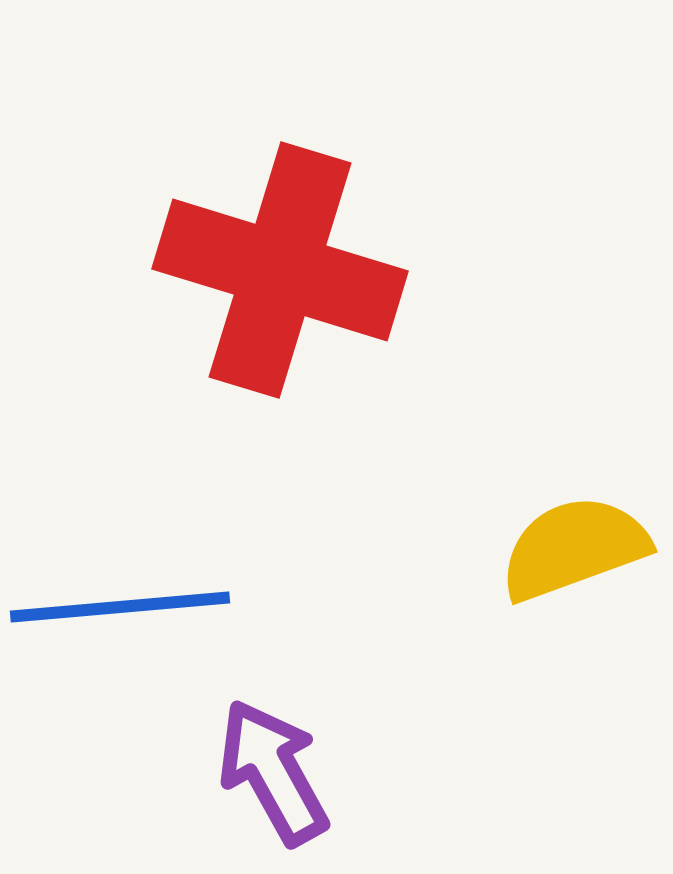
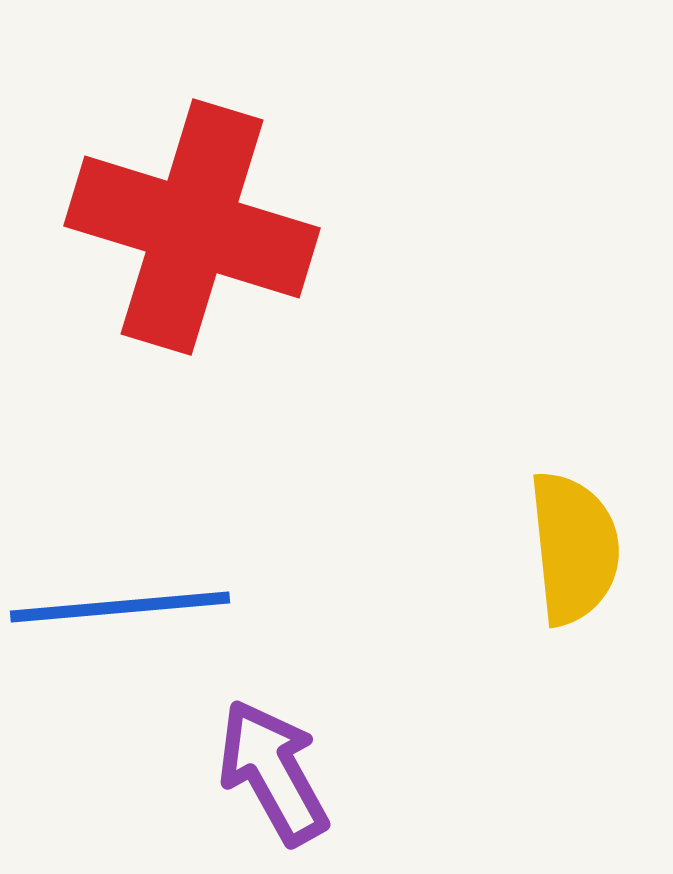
red cross: moved 88 px left, 43 px up
yellow semicircle: rotated 104 degrees clockwise
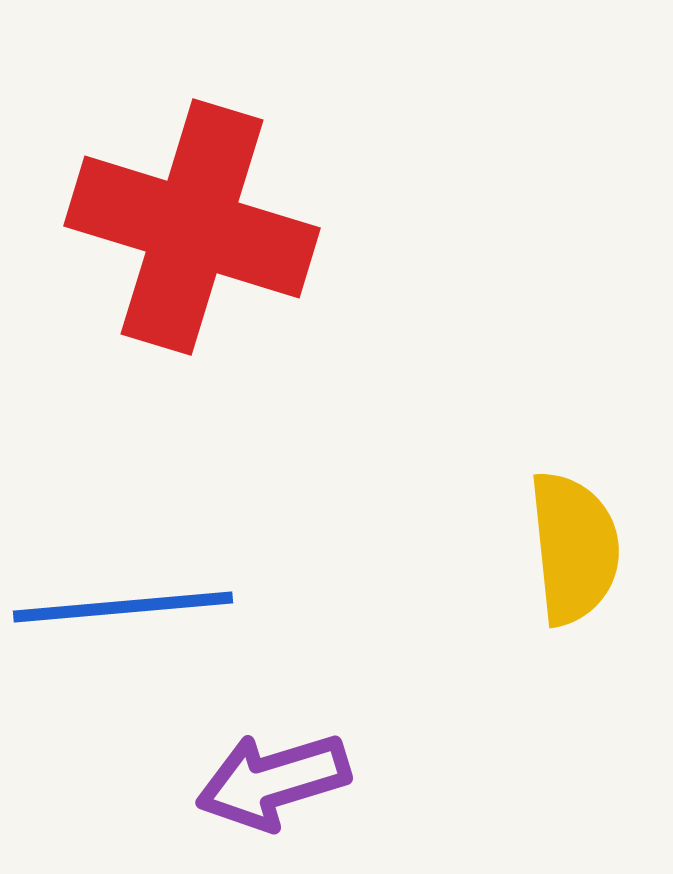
blue line: moved 3 px right
purple arrow: moved 9 px down; rotated 78 degrees counterclockwise
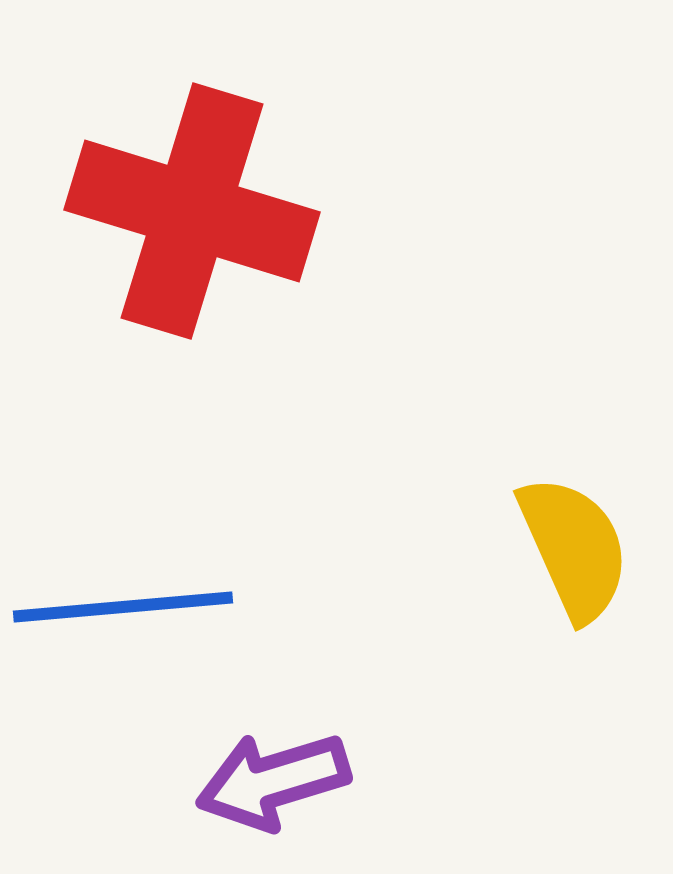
red cross: moved 16 px up
yellow semicircle: rotated 18 degrees counterclockwise
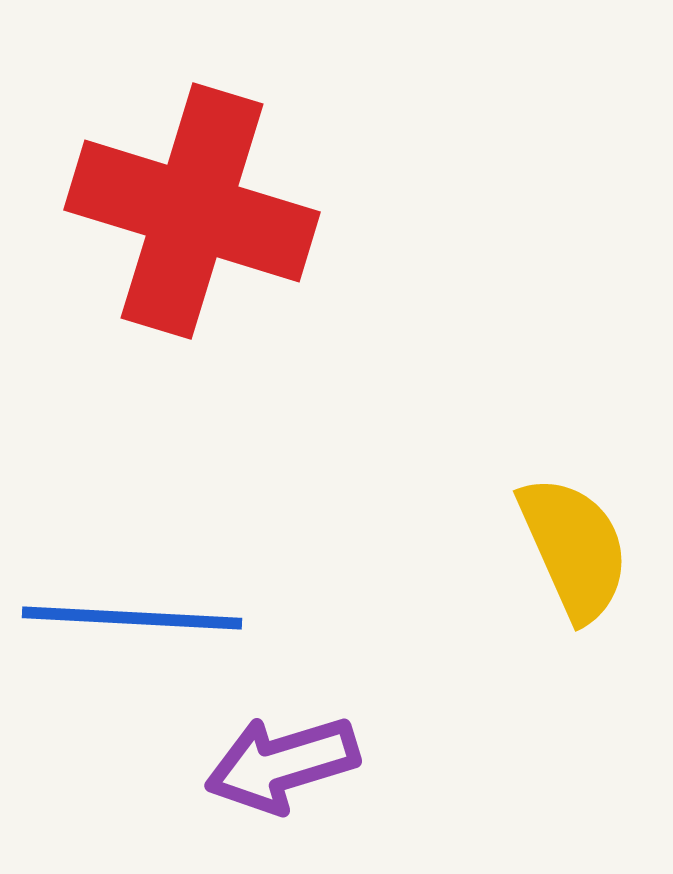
blue line: moved 9 px right, 11 px down; rotated 8 degrees clockwise
purple arrow: moved 9 px right, 17 px up
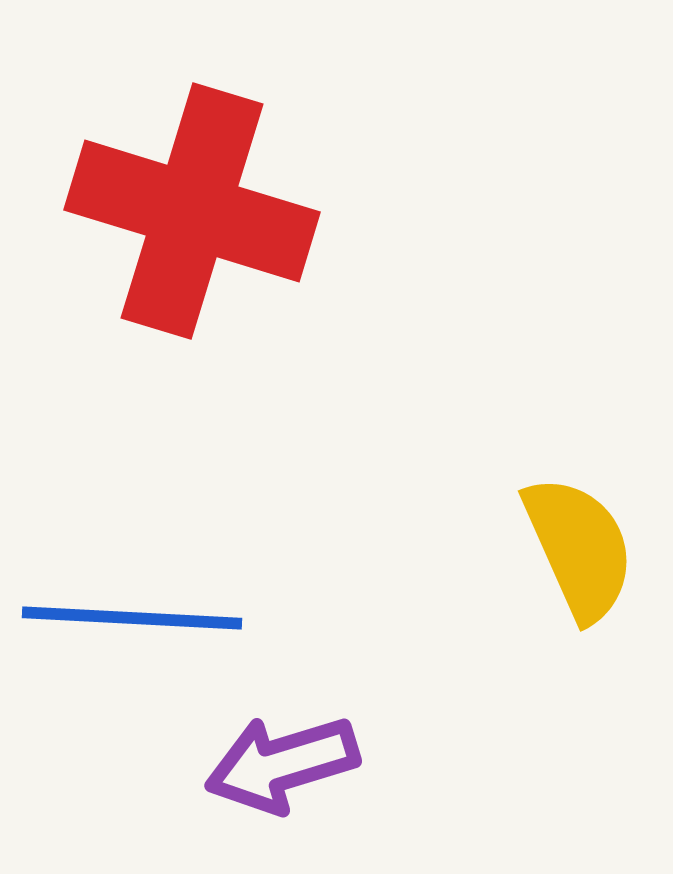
yellow semicircle: moved 5 px right
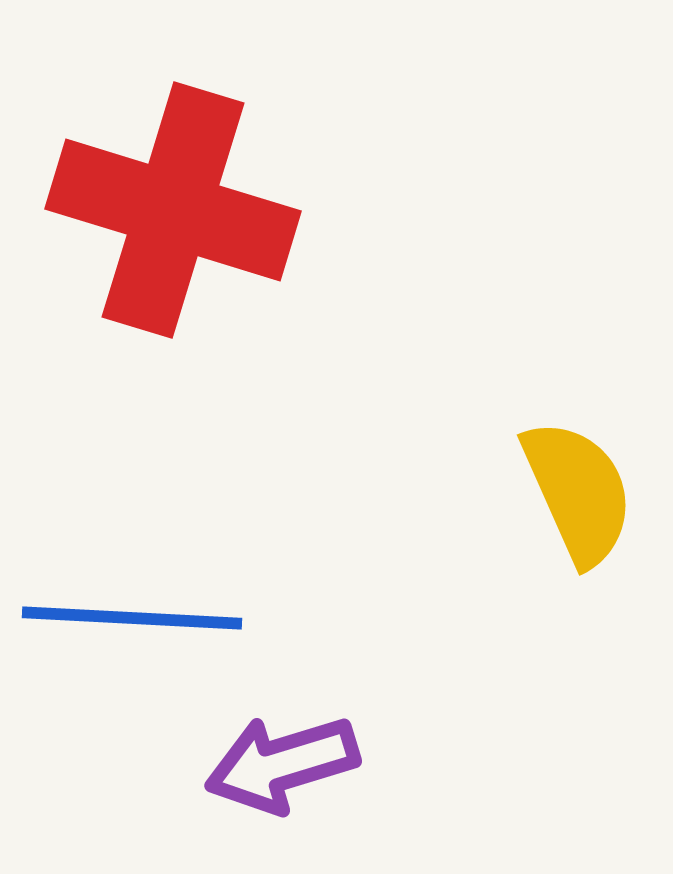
red cross: moved 19 px left, 1 px up
yellow semicircle: moved 1 px left, 56 px up
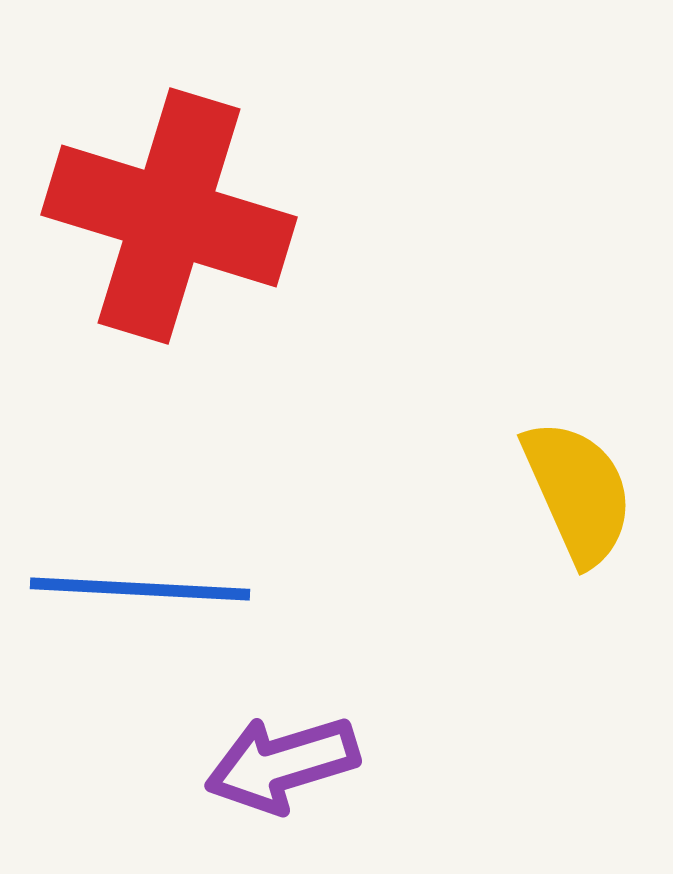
red cross: moved 4 px left, 6 px down
blue line: moved 8 px right, 29 px up
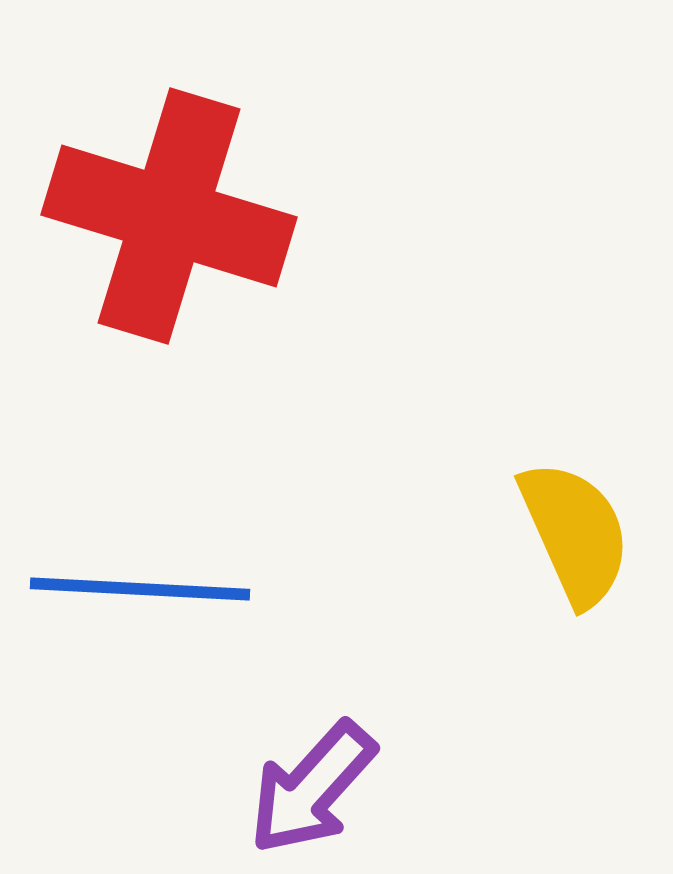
yellow semicircle: moved 3 px left, 41 px down
purple arrow: moved 30 px right, 24 px down; rotated 31 degrees counterclockwise
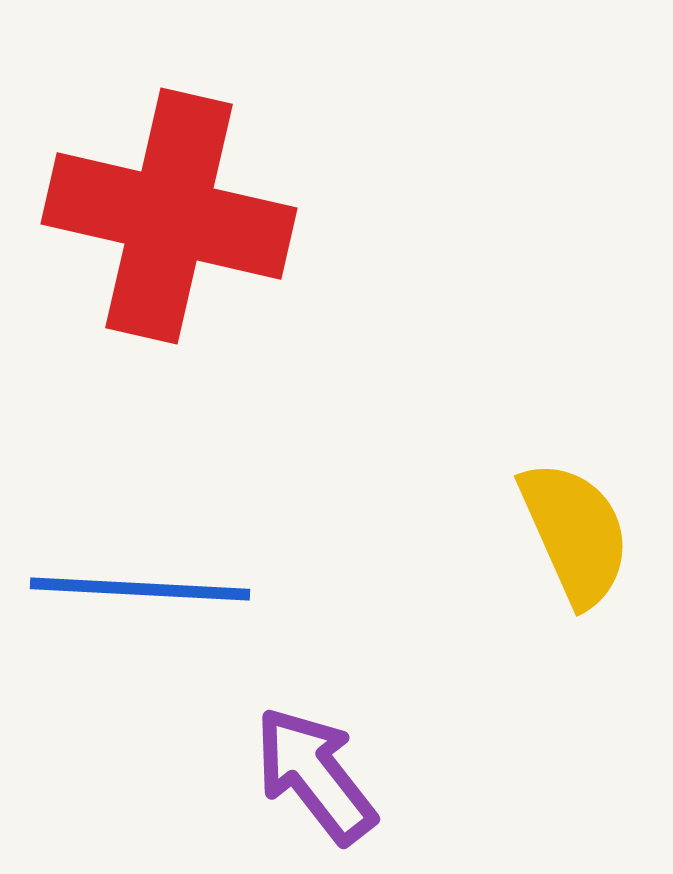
red cross: rotated 4 degrees counterclockwise
purple arrow: moved 3 px right, 13 px up; rotated 100 degrees clockwise
